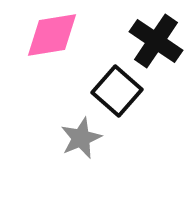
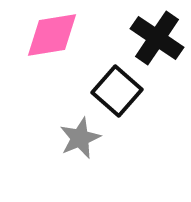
black cross: moved 1 px right, 3 px up
gray star: moved 1 px left
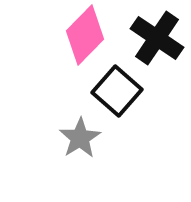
pink diamond: moved 33 px right; rotated 36 degrees counterclockwise
gray star: rotated 9 degrees counterclockwise
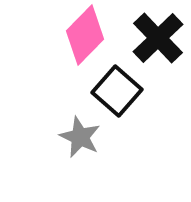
black cross: moved 1 px right; rotated 12 degrees clockwise
gray star: moved 1 px up; rotated 15 degrees counterclockwise
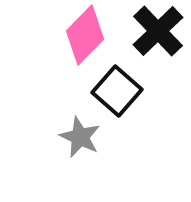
black cross: moved 7 px up
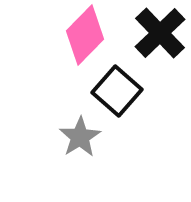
black cross: moved 2 px right, 2 px down
gray star: rotated 15 degrees clockwise
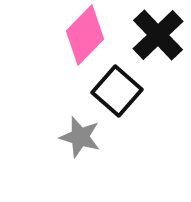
black cross: moved 2 px left, 2 px down
gray star: rotated 24 degrees counterclockwise
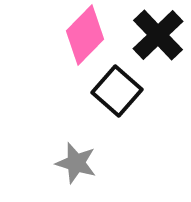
gray star: moved 4 px left, 26 px down
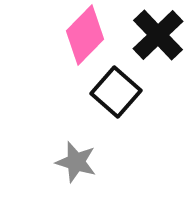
black square: moved 1 px left, 1 px down
gray star: moved 1 px up
